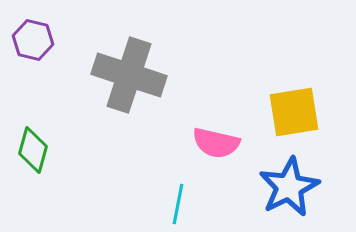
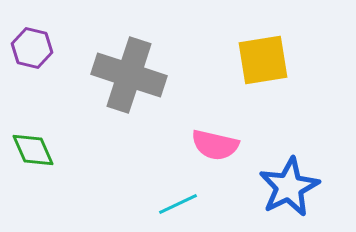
purple hexagon: moved 1 px left, 8 px down
yellow square: moved 31 px left, 52 px up
pink semicircle: moved 1 px left, 2 px down
green diamond: rotated 39 degrees counterclockwise
cyan line: rotated 54 degrees clockwise
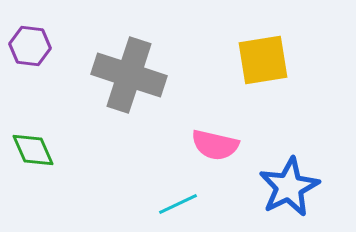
purple hexagon: moved 2 px left, 2 px up; rotated 6 degrees counterclockwise
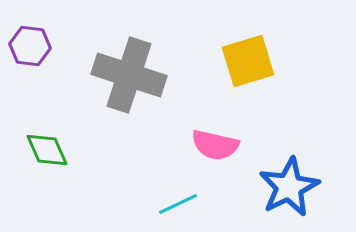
yellow square: moved 15 px left, 1 px down; rotated 8 degrees counterclockwise
green diamond: moved 14 px right
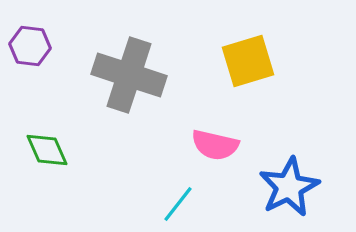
cyan line: rotated 27 degrees counterclockwise
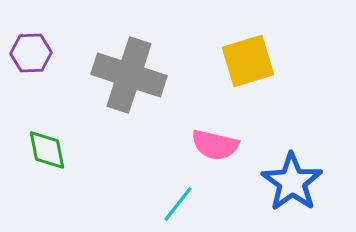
purple hexagon: moved 1 px right, 7 px down; rotated 9 degrees counterclockwise
green diamond: rotated 12 degrees clockwise
blue star: moved 3 px right, 5 px up; rotated 10 degrees counterclockwise
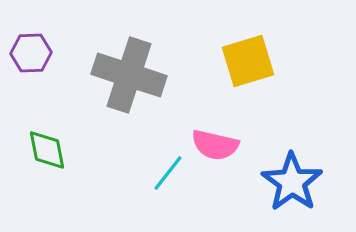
cyan line: moved 10 px left, 31 px up
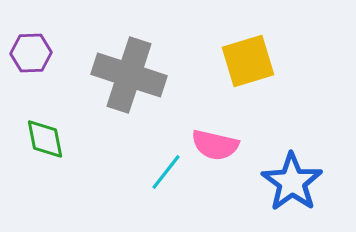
green diamond: moved 2 px left, 11 px up
cyan line: moved 2 px left, 1 px up
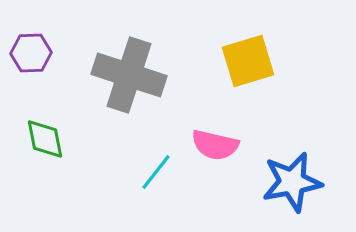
cyan line: moved 10 px left
blue star: rotated 26 degrees clockwise
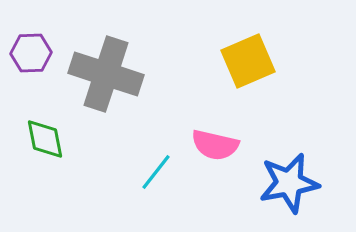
yellow square: rotated 6 degrees counterclockwise
gray cross: moved 23 px left, 1 px up
blue star: moved 3 px left, 1 px down
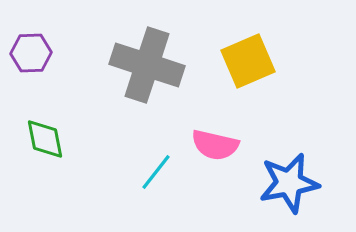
gray cross: moved 41 px right, 9 px up
